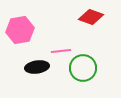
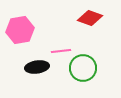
red diamond: moved 1 px left, 1 px down
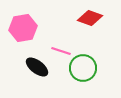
pink hexagon: moved 3 px right, 2 px up
pink line: rotated 24 degrees clockwise
black ellipse: rotated 45 degrees clockwise
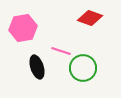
black ellipse: rotated 35 degrees clockwise
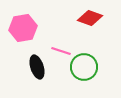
green circle: moved 1 px right, 1 px up
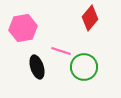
red diamond: rotated 70 degrees counterclockwise
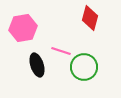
red diamond: rotated 25 degrees counterclockwise
black ellipse: moved 2 px up
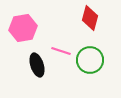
green circle: moved 6 px right, 7 px up
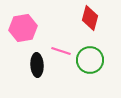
black ellipse: rotated 15 degrees clockwise
